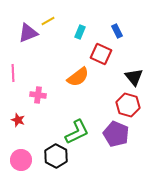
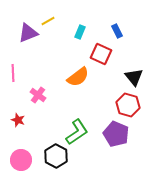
pink cross: rotated 28 degrees clockwise
green L-shape: rotated 8 degrees counterclockwise
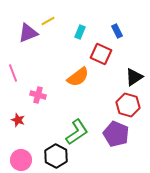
pink line: rotated 18 degrees counterclockwise
black triangle: rotated 36 degrees clockwise
pink cross: rotated 21 degrees counterclockwise
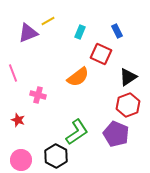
black triangle: moved 6 px left
red hexagon: rotated 25 degrees clockwise
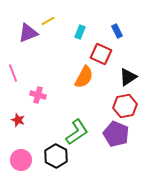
orange semicircle: moved 6 px right; rotated 25 degrees counterclockwise
red hexagon: moved 3 px left, 1 px down; rotated 10 degrees clockwise
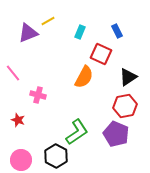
pink line: rotated 18 degrees counterclockwise
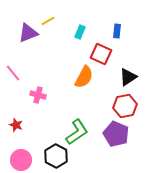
blue rectangle: rotated 32 degrees clockwise
red star: moved 2 px left, 5 px down
